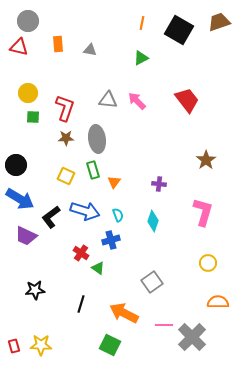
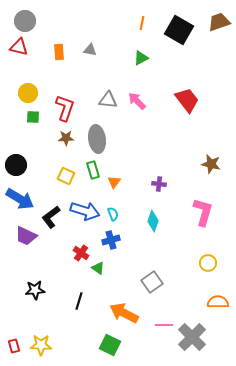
gray circle at (28, 21): moved 3 px left
orange rectangle at (58, 44): moved 1 px right, 8 px down
brown star at (206, 160): moved 5 px right, 4 px down; rotated 24 degrees counterclockwise
cyan semicircle at (118, 215): moved 5 px left, 1 px up
black line at (81, 304): moved 2 px left, 3 px up
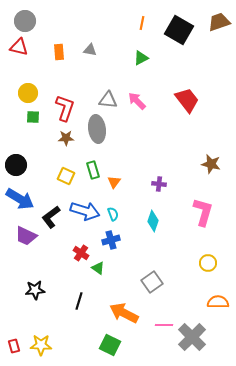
gray ellipse at (97, 139): moved 10 px up
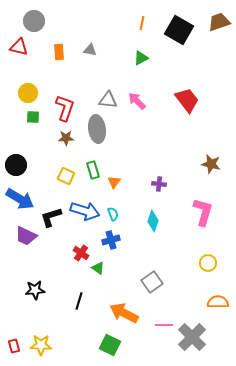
gray circle at (25, 21): moved 9 px right
black L-shape at (51, 217): rotated 20 degrees clockwise
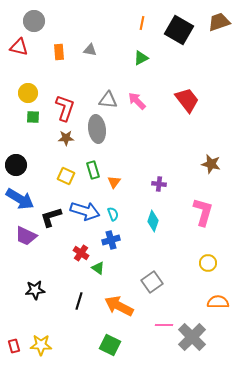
orange arrow at (124, 313): moved 5 px left, 7 px up
